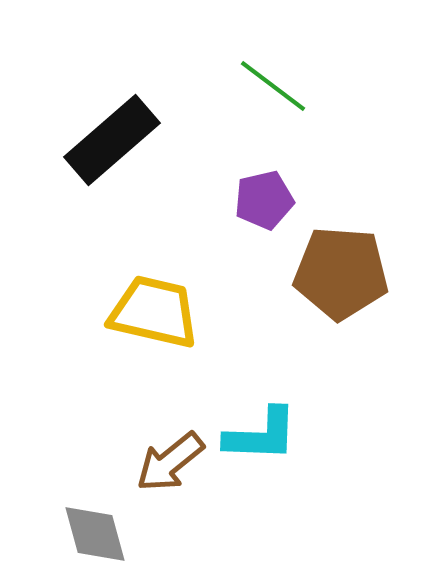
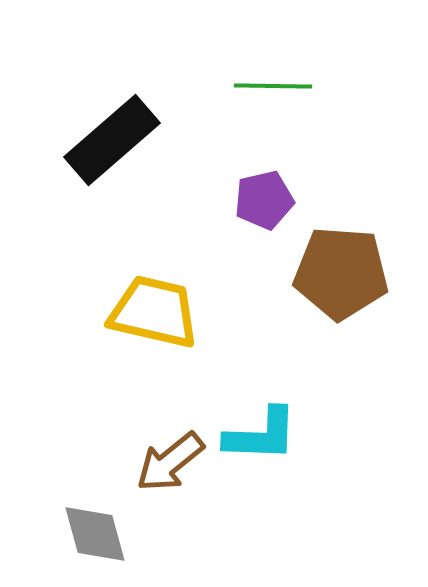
green line: rotated 36 degrees counterclockwise
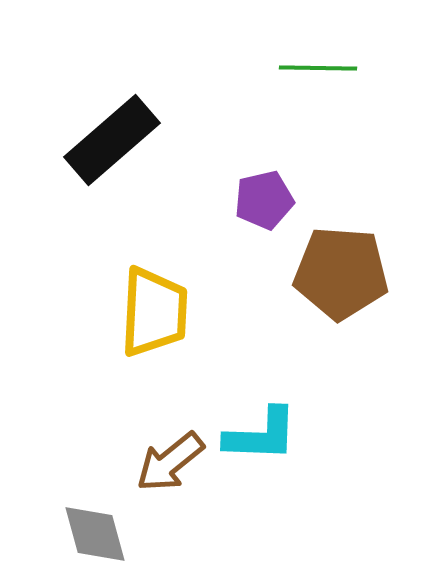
green line: moved 45 px right, 18 px up
yellow trapezoid: rotated 80 degrees clockwise
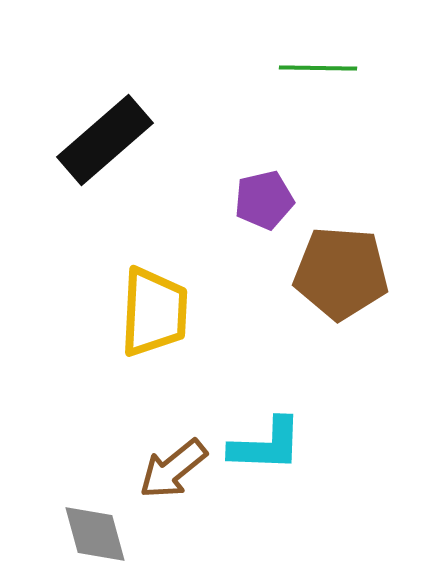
black rectangle: moved 7 px left
cyan L-shape: moved 5 px right, 10 px down
brown arrow: moved 3 px right, 7 px down
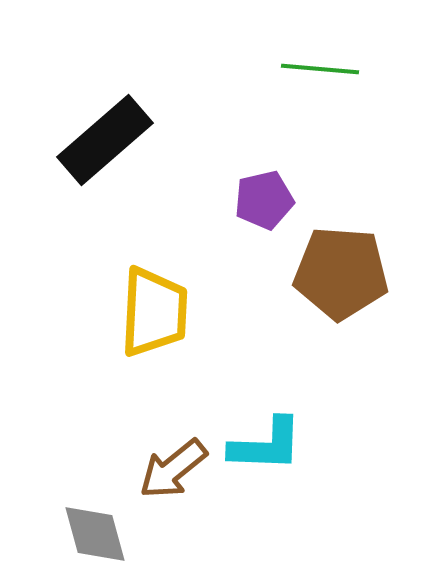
green line: moved 2 px right, 1 px down; rotated 4 degrees clockwise
